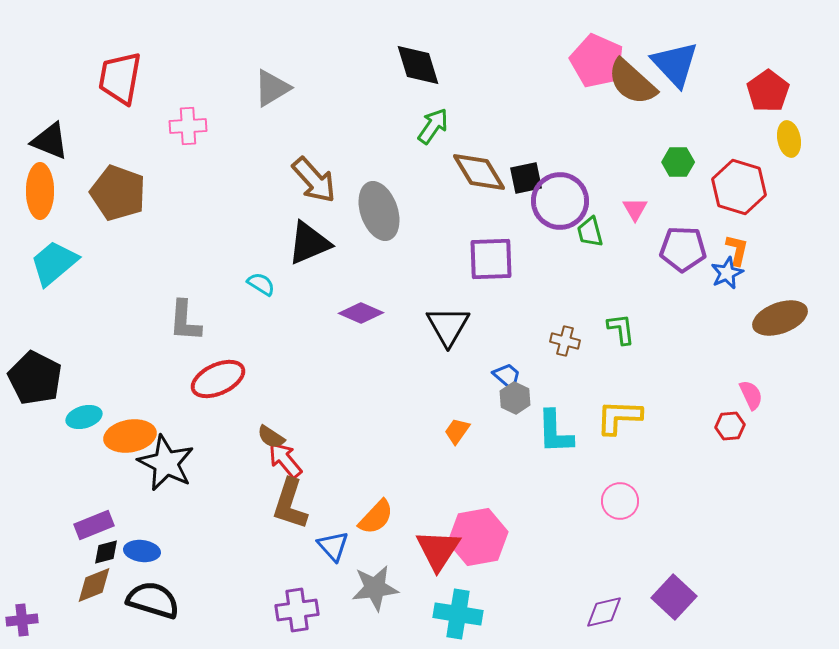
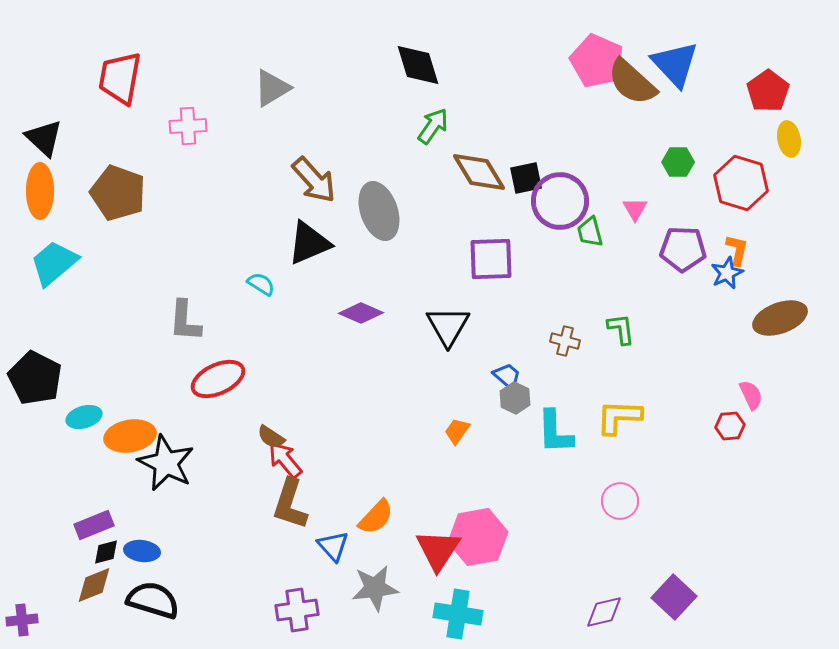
black triangle at (50, 141): moved 6 px left, 3 px up; rotated 21 degrees clockwise
red hexagon at (739, 187): moved 2 px right, 4 px up
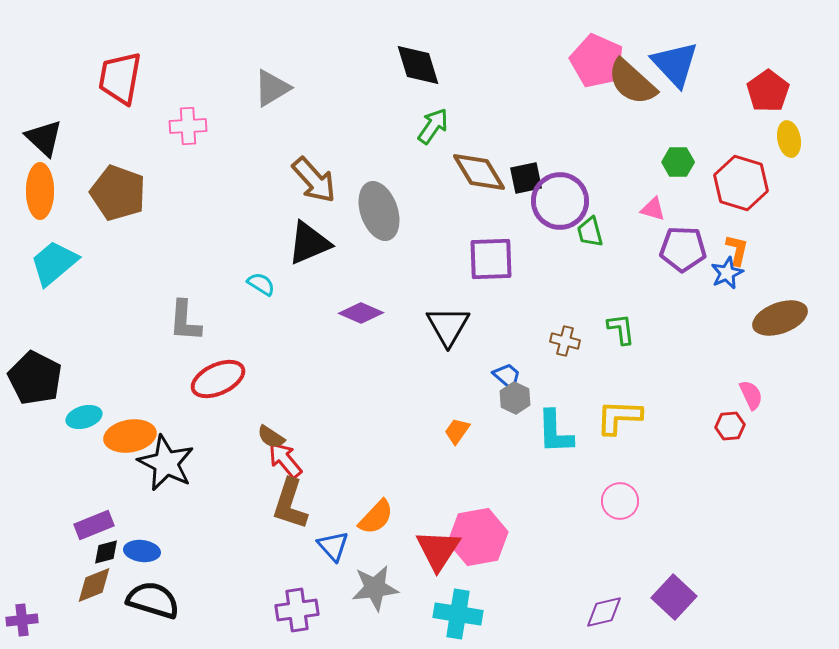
pink triangle at (635, 209): moved 18 px right; rotated 44 degrees counterclockwise
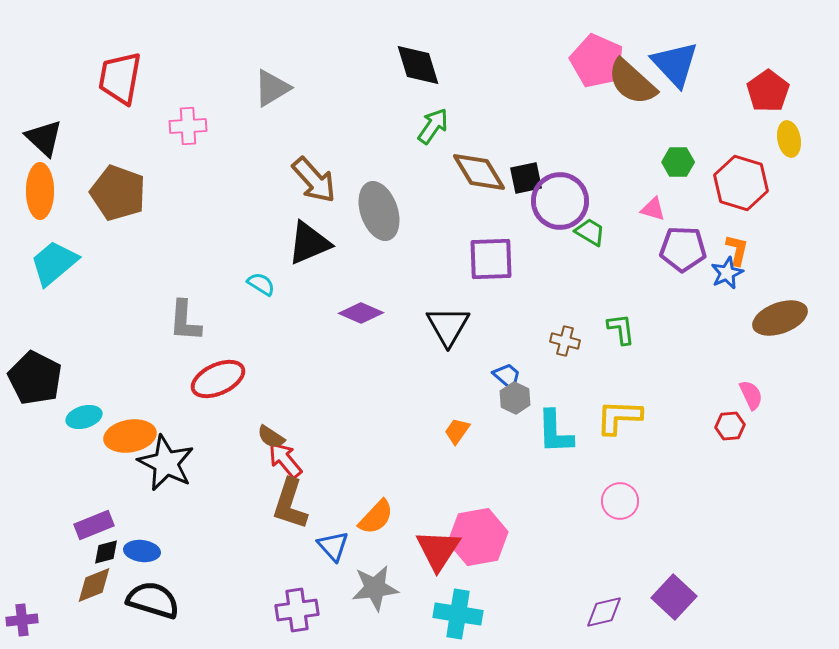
green trapezoid at (590, 232): rotated 136 degrees clockwise
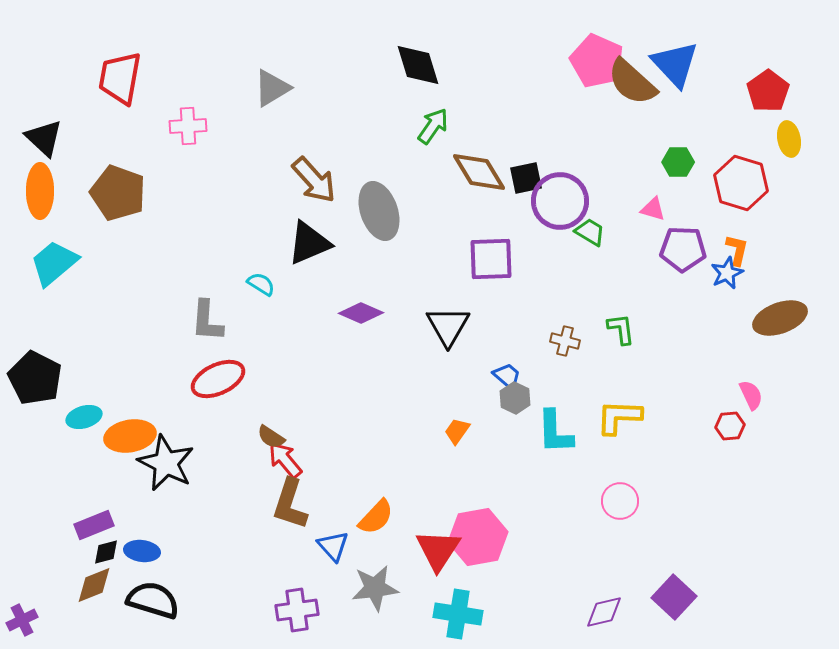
gray L-shape at (185, 321): moved 22 px right
purple cross at (22, 620): rotated 20 degrees counterclockwise
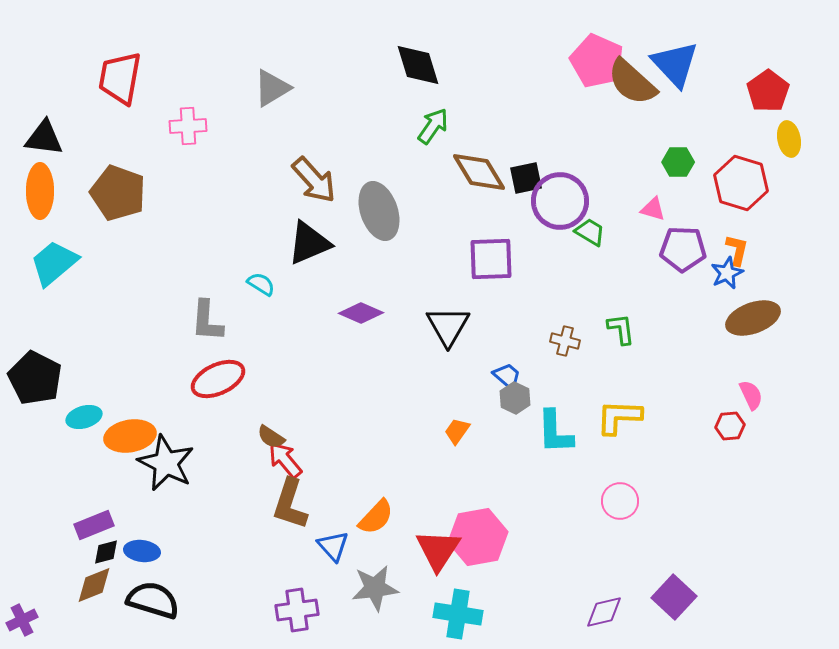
black triangle at (44, 138): rotated 36 degrees counterclockwise
brown ellipse at (780, 318): moved 27 px left
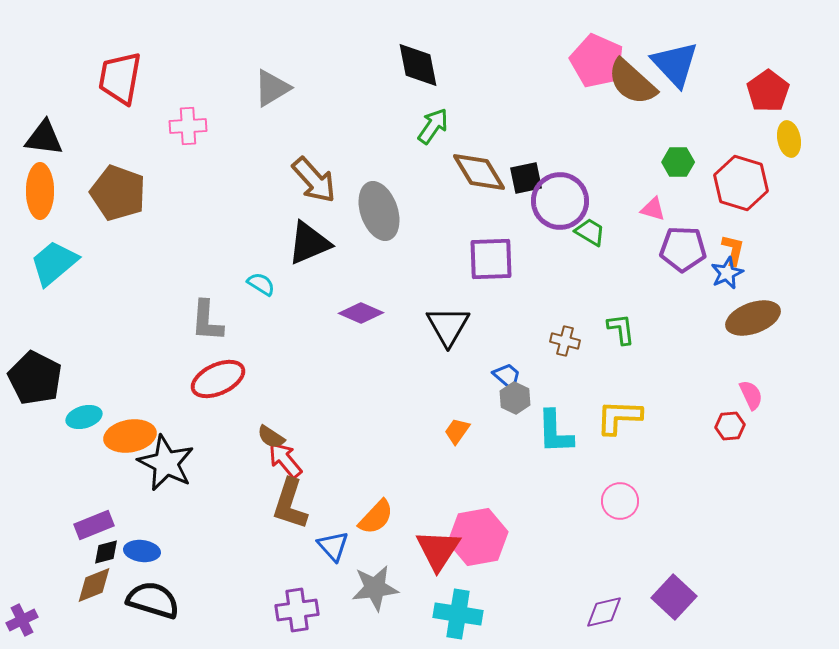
black diamond at (418, 65): rotated 6 degrees clockwise
orange L-shape at (737, 250): moved 4 px left
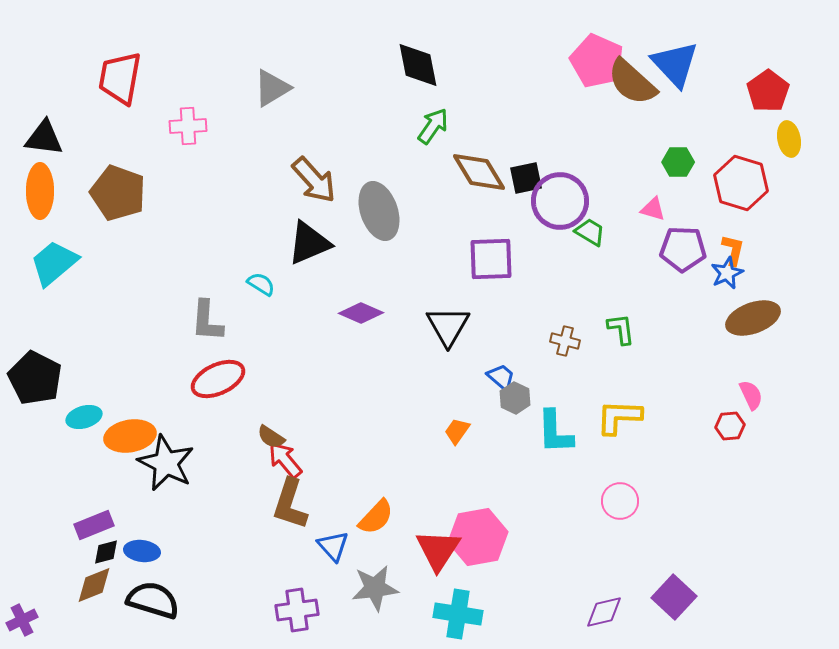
blue trapezoid at (507, 376): moved 6 px left, 1 px down
